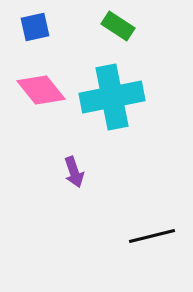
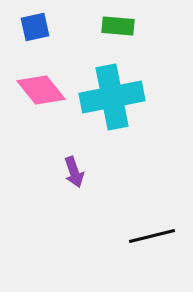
green rectangle: rotated 28 degrees counterclockwise
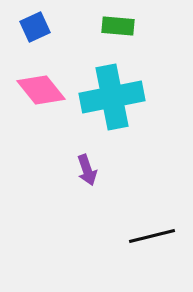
blue square: rotated 12 degrees counterclockwise
purple arrow: moved 13 px right, 2 px up
